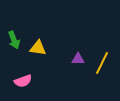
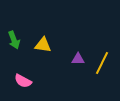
yellow triangle: moved 5 px right, 3 px up
pink semicircle: rotated 48 degrees clockwise
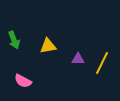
yellow triangle: moved 5 px right, 1 px down; rotated 18 degrees counterclockwise
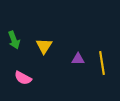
yellow triangle: moved 4 px left; rotated 48 degrees counterclockwise
yellow line: rotated 35 degrees counterclockwise
pink semicircle: moved 3 px up
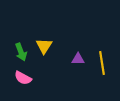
green arrow: moved 7 px right, 12 px down
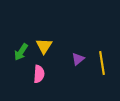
green arrow: rotated 54 degrees clockwise
purple triangle: rotated 40 degrees counterclockwise
pink semicircle: moved 16 px right, 4 px up; rotated 114 degrees counterclockwise
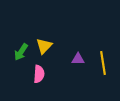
yellow triangle: rotated 12 degrees clockwise
purple triangle: rotated 40 degrees clockwise
yellow line: moved 1 px right
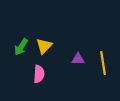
green arrow: moved 5 px up
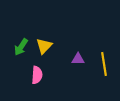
yellow line: moved 1 px right, 1 px down
pink semicircle: moved 2 px left, 1 px down
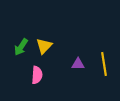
purple triangle: moved 5 px down
